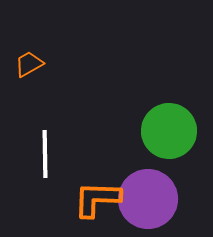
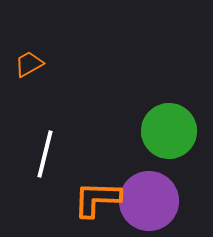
white line: rotated 15 degrees clockwise
purple circle: moved 1 px right, 2 px down
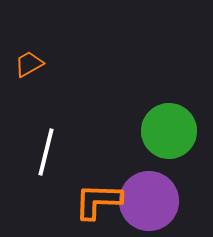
white line: moved 1 px right, 2 px up
orange L-shape: moved 1 px right, 2 px down
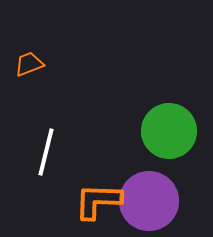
orange trapezoid: rotated 8 degrees clockwise
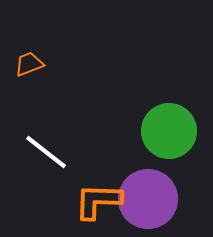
white line: rotated 66 degrees counterclockwise
purple circle: moved 1 px left, 2 px up
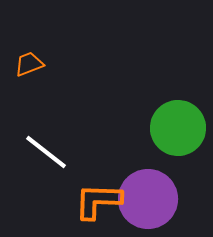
green circle: moved 9 px right, 3 px up
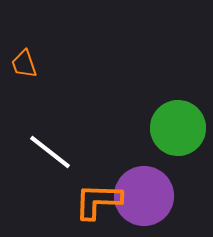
orange trapezoid: moved 5 px left; rotated 88 degrees counterclockwise
white line: moved 4 px right
purple circle: moved 4 px left, 3 px up
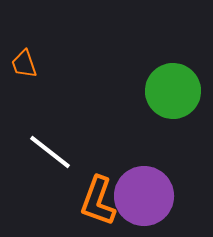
green circle: moved 5 px left, 37 px up
orange L-shape: rotated 72 degrees counterclockwise
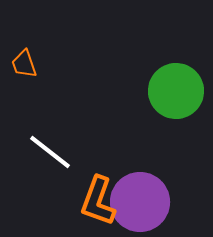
green circle: moved 3 px right
purple circle: moved 4 px left, 6 px down
